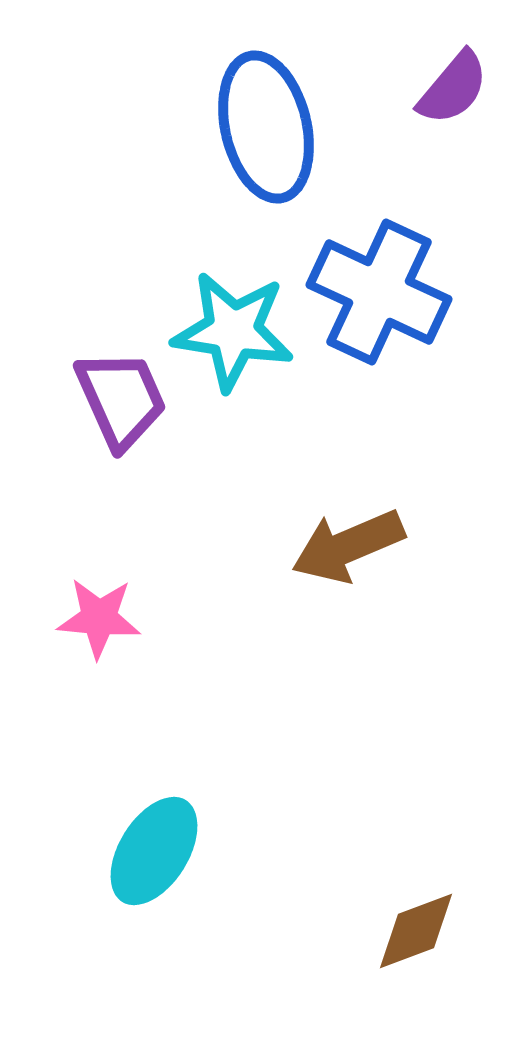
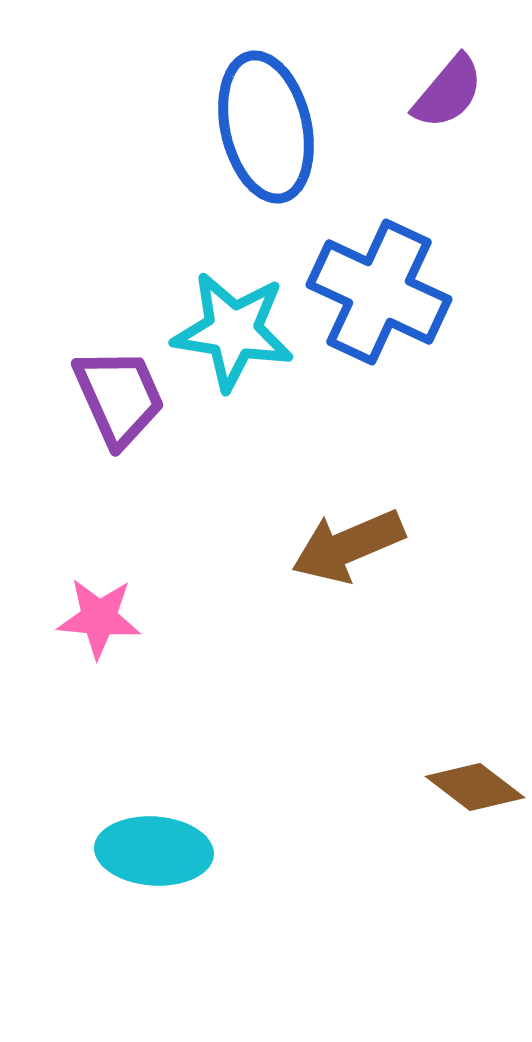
purple semicircle: moved 5 px left, 4 px down
purple trapezoid: moved 2 px left, 2 px up
cyan ellipse: rotated 62 degrees clockwise
brown diamond: moved 59 px right, 144 px up; rotated 58 degrees clockwise
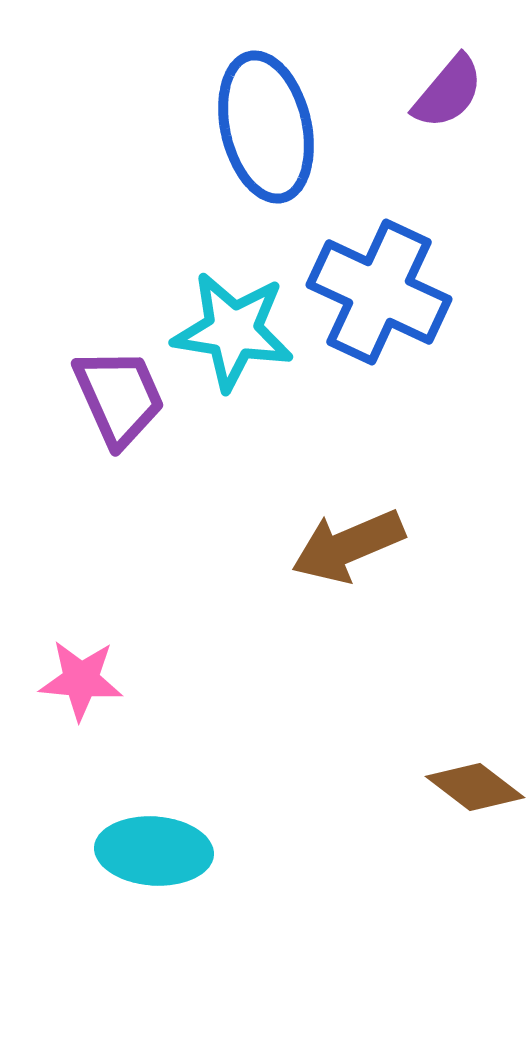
pink star: moved 18 px left, 62 px down
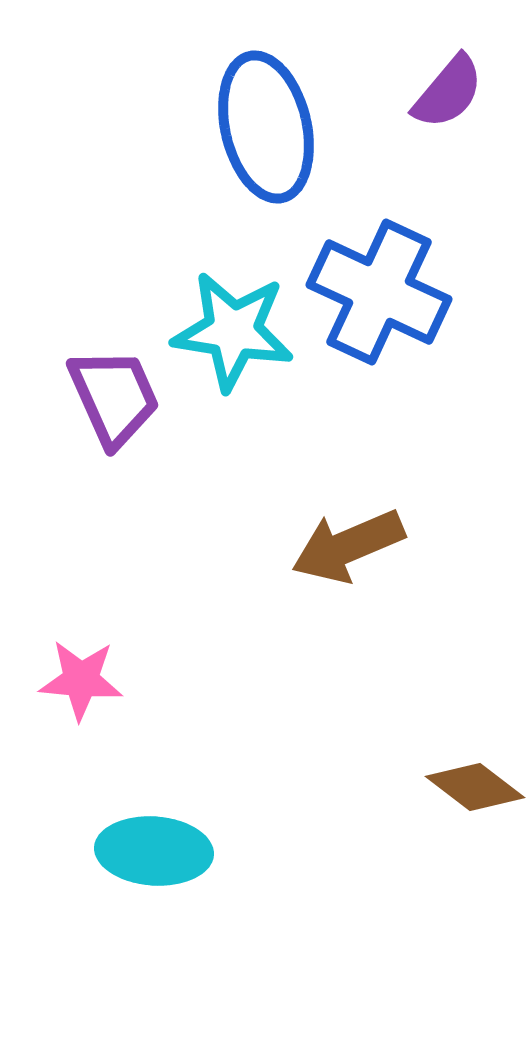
purple trapezoid: moved 5 px left
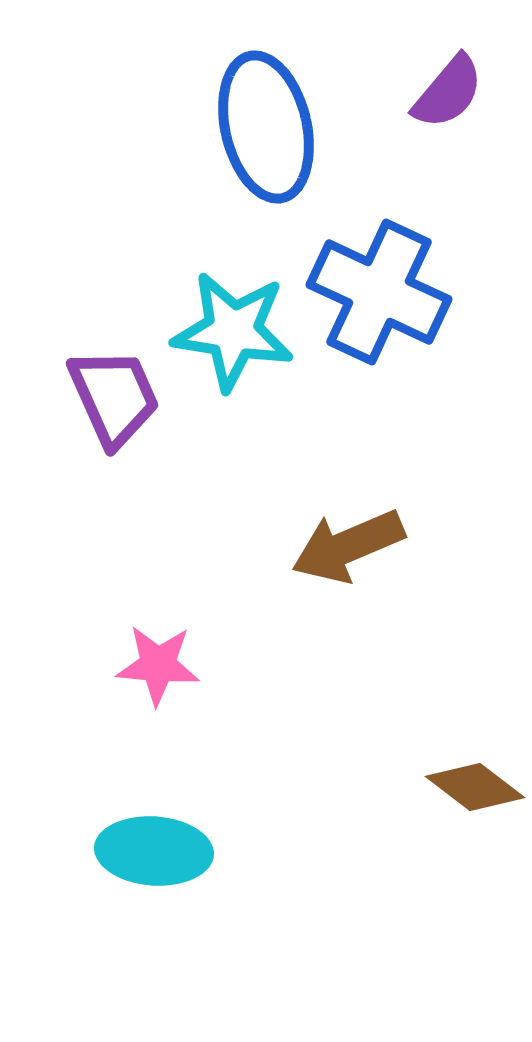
pink star: moved 77 px right, 15 px up
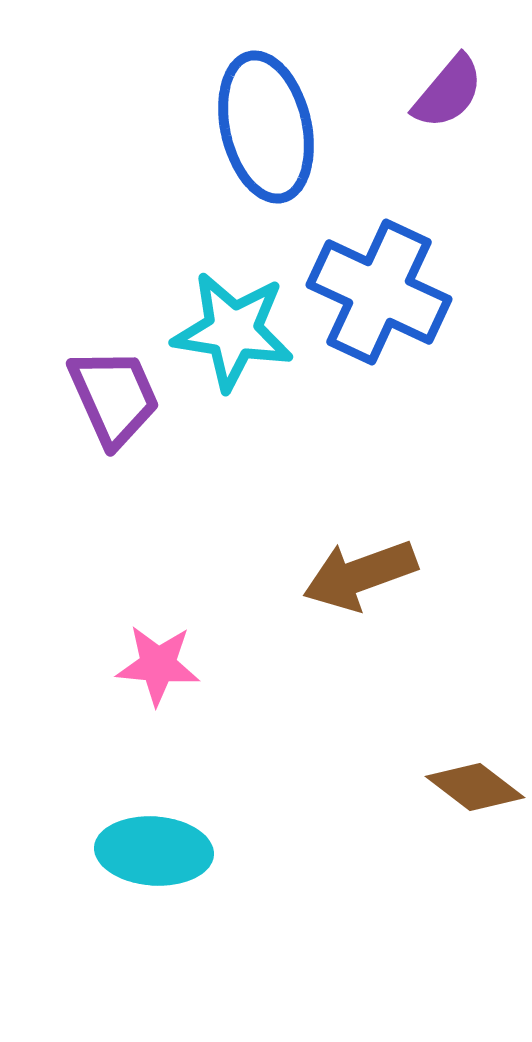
brown arrow: moved 12 px right, 29 px down; rotated 3 degrees clockwise
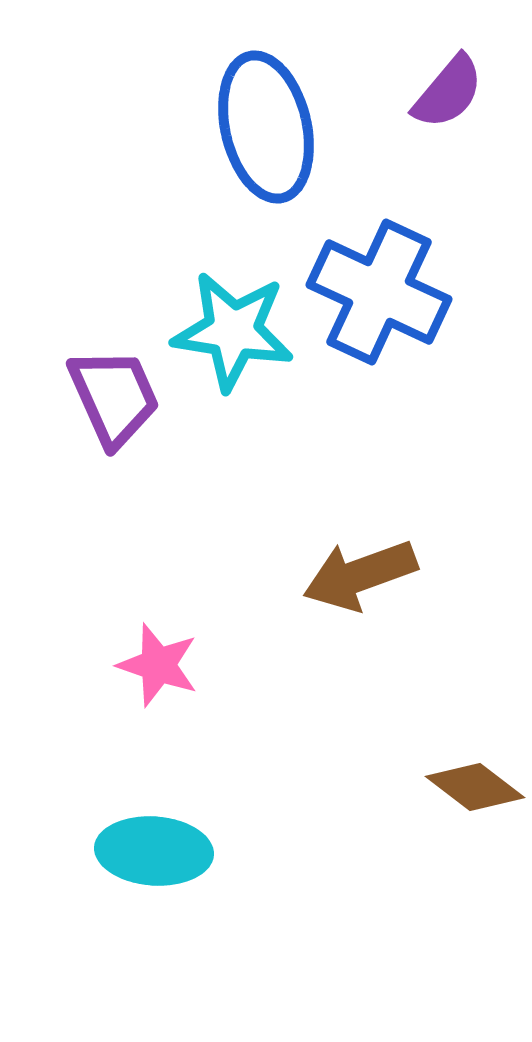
pink star: rotated 14 degrees clockwise
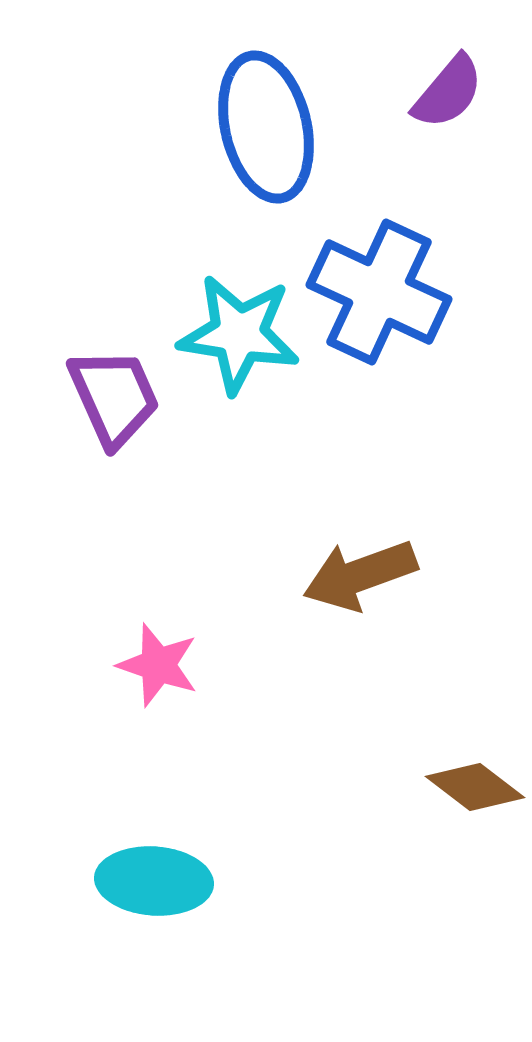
cyan star: moved 6 px right, 3 px down
cyan ellipse: moved 30 px down
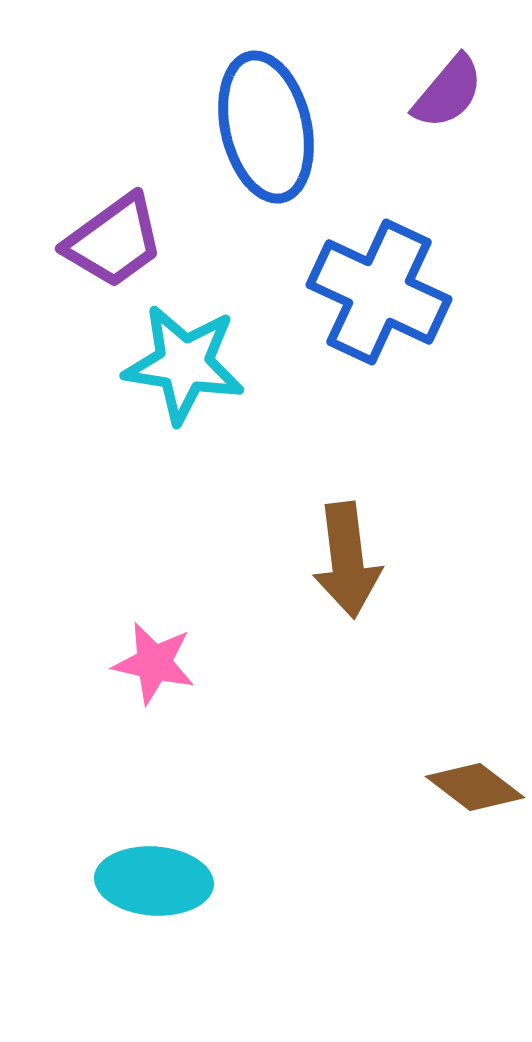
cyan star: moved 55 px left, 30 px down
purple trapezoid: moved 156 px up; rotated 78 degrees clockwise
brown arrow: moved 13 px left, 15 px up; rotated 77 degrees counterclockwise
pink star: moved 4 px left, 2 px up; rotated 6 degrees counterclockwise
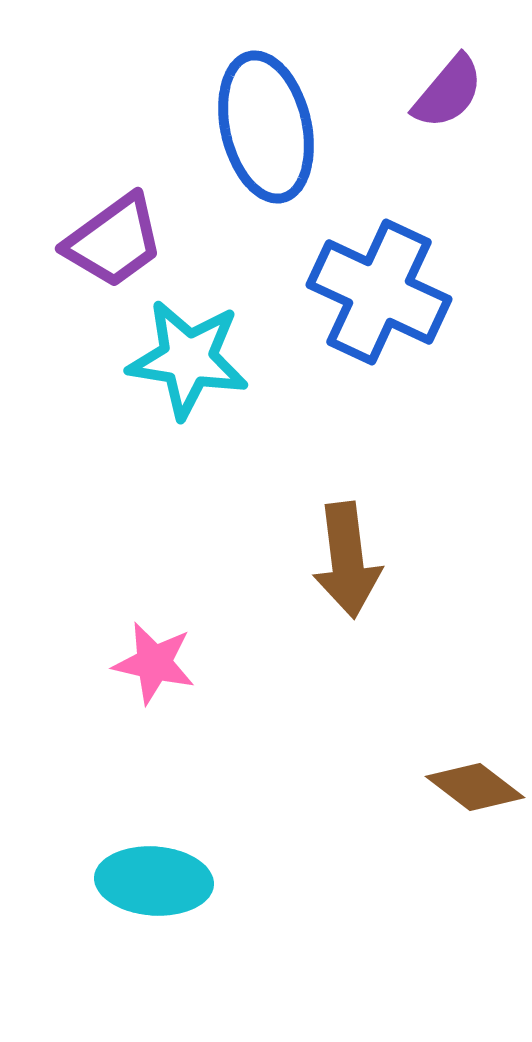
cyan star: moved 4 px right, 5 px up
